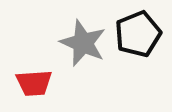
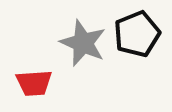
black pentagon: moved 1 px left
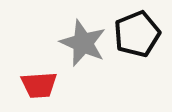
red trapezoid: moved 5 px right, 2 px down
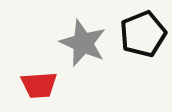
black pentagon: moved 6 px right
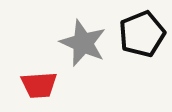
black pentagon: moved 1 px left
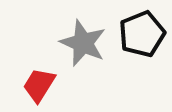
red trapezoid: rotated 126 degrees clockwise
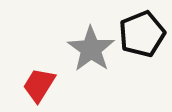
gray star: moved 8 px right, 6 px down; rotated 12 degrees clockwise
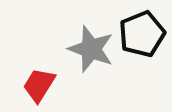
gray star: rotated 15 degrees counterclockwise
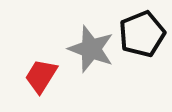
red trapezoid: moved 2 px right, 9 px up
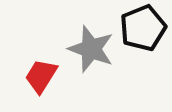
black pentagon: moved 1 px right, 6 px up
